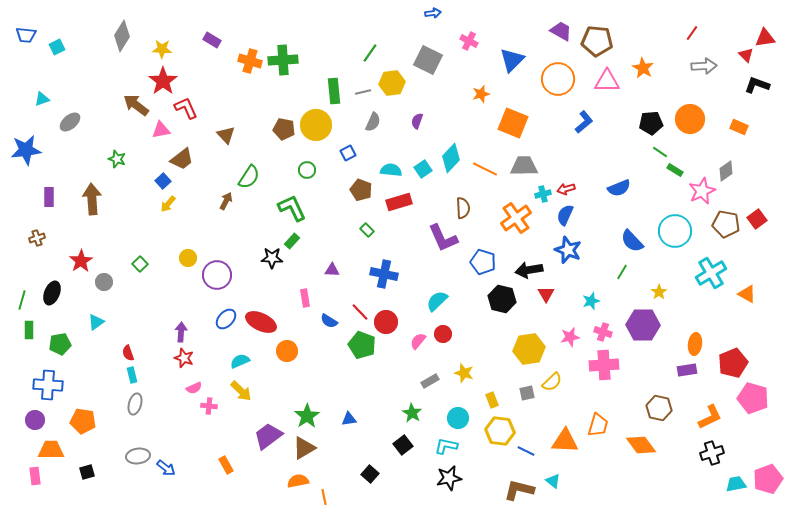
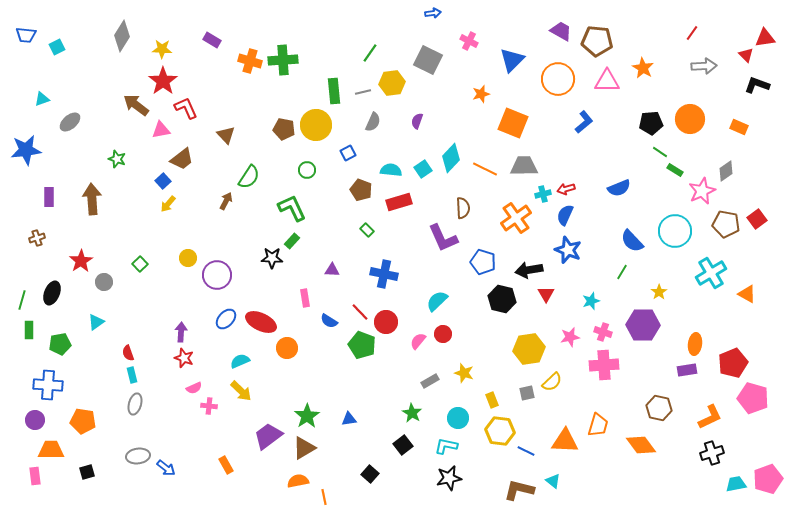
orange circle at (287, 351): moved 3 px up
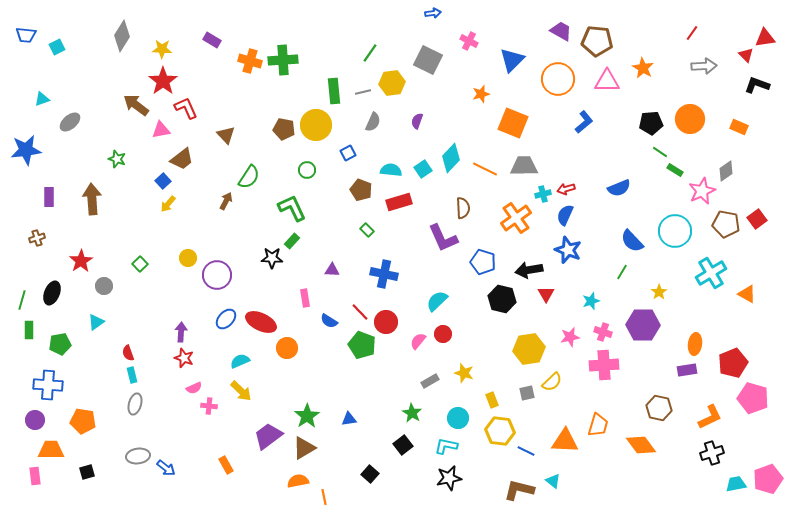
gray circle at (104, 282): moved 4 px down
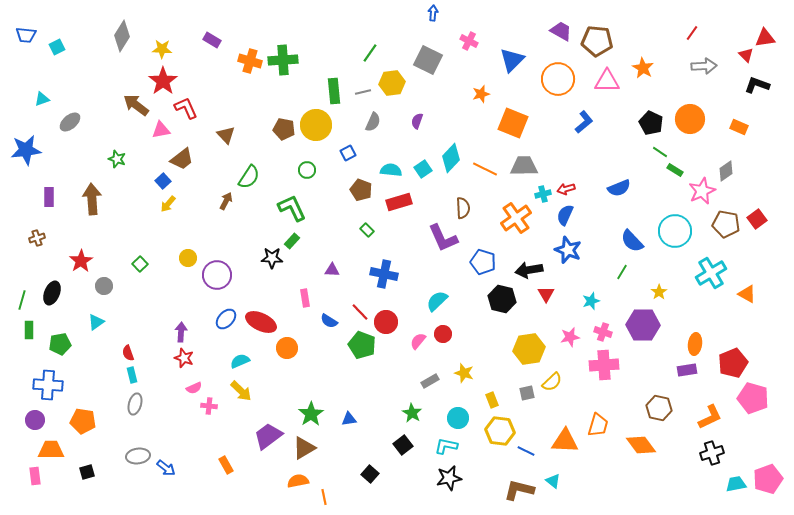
blue arrow at (433, 13): rotated 77 degrees counterclockwise
black pentagon at (651, 123): rotated 30 degrees clockwise
green star at (307, 416): moved 4 px right, 2 px up
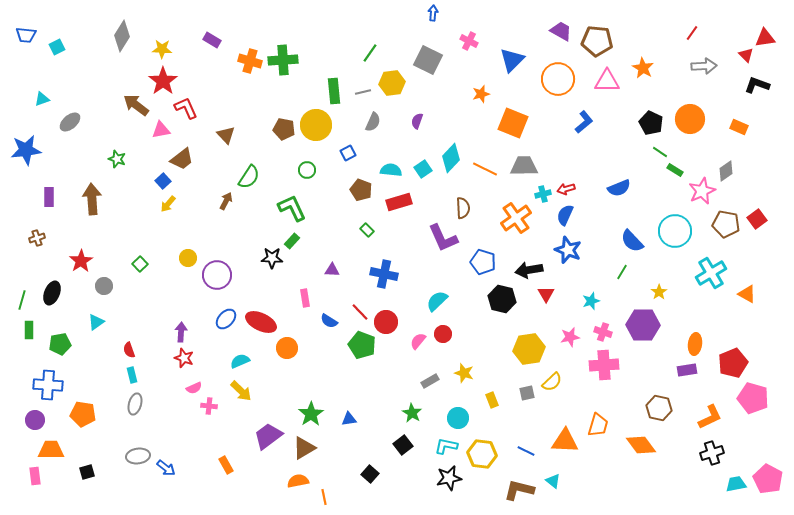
red semicircle at (128, 353): moved 1 px right, 3 px up
orange pentagon at (83, 421): moved 7 px up
yellow hexagon at (500, 431): moved 18 px left, 23 px down
pink pentagon at (768, 479): rotated 24 degrees counterclockwise
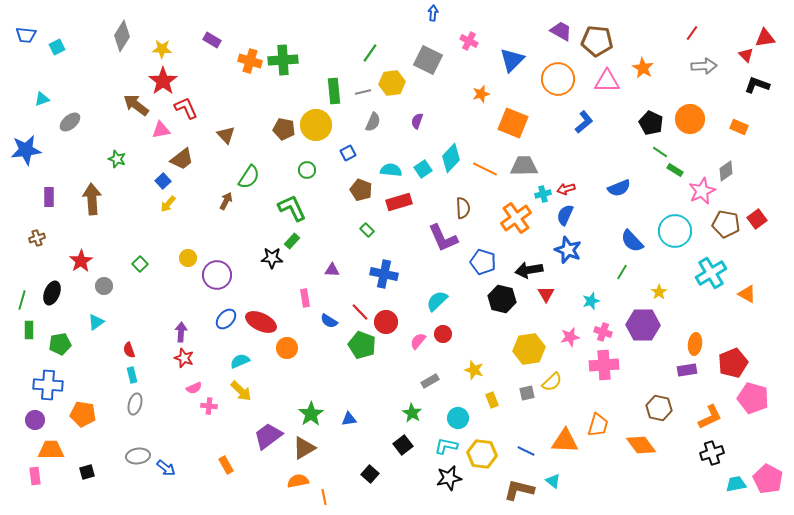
yellow star at (464, 373): moved 10 px right, 3 px up
